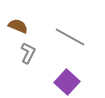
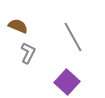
gray line: moved 3 px right; rotated 32 degrees clockwise
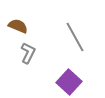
gray line: moved 2 px right
purple square: moved 2 px right
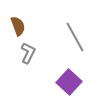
brown semicircle: rotated 48 degrees clockwise
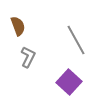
gray line: moved 1 px right, 3 px down
gray L-shape: moved 4 px down
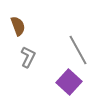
gray line: moved 2 px right, 10 px down
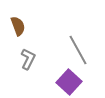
gray L-shape: moved 2 px down
